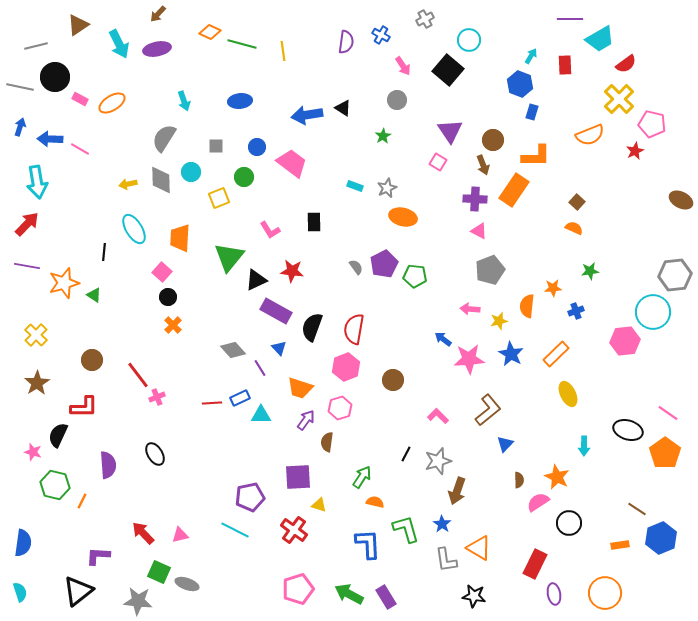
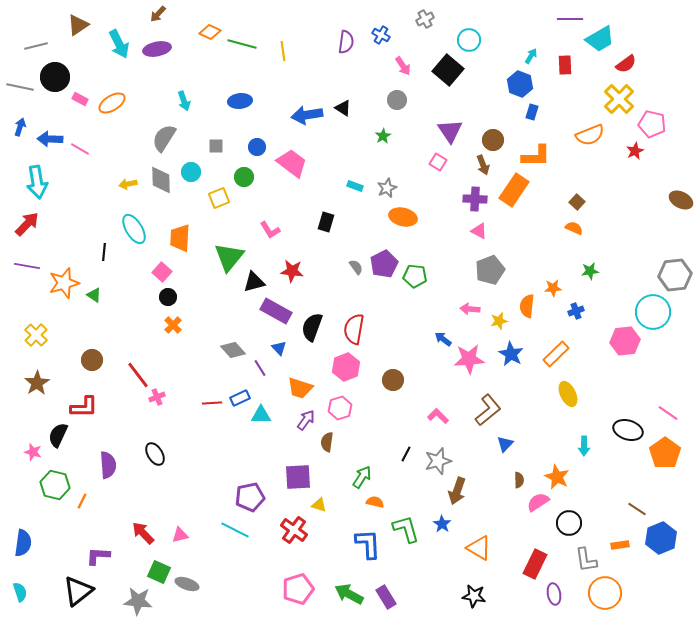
black rectangle at (314, 222): moved 12 px right; rotated 18 degrees clockwise
black triangle at (256, 280): moved 2 px left, 2 px down; rotated 10 degrees clockwise
gray L-shape at (446, 560): moved 140 px right
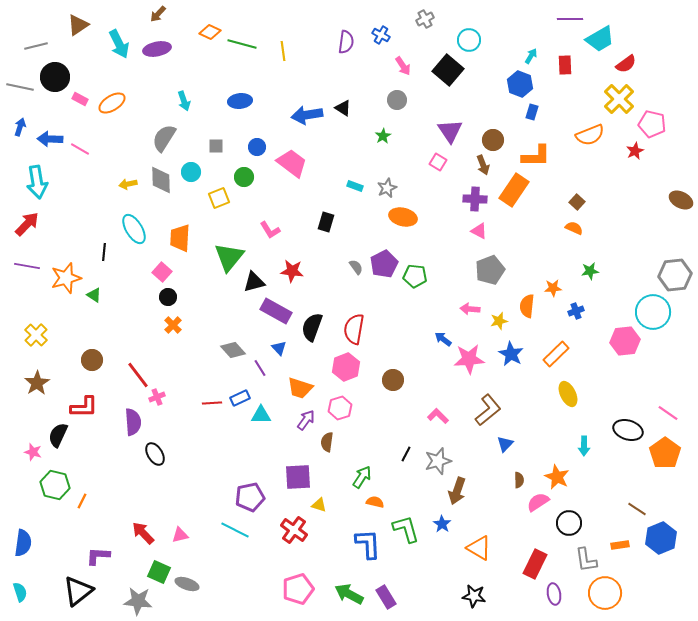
orange star at (64, 283): moved 2 px right, 5 px up
purple semicircle at (108, 465): moved 25 px right, 43 px up
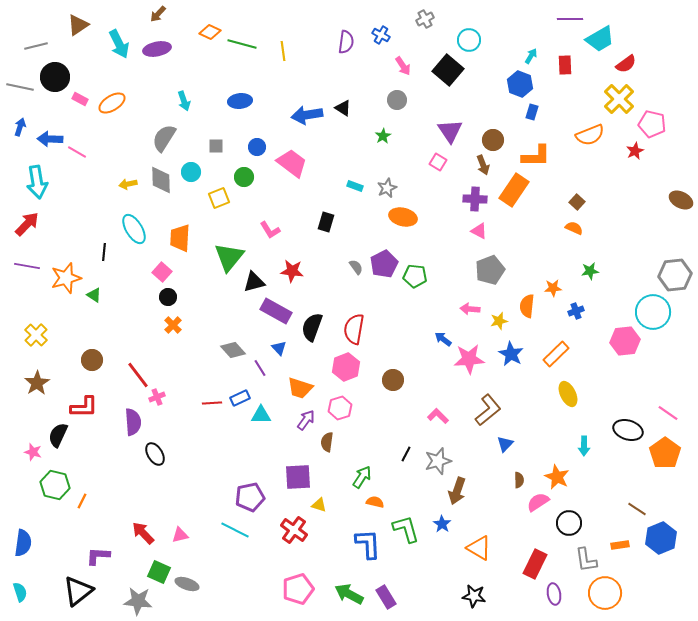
pink line at (80, 149): moved 3 px left, 3 px down
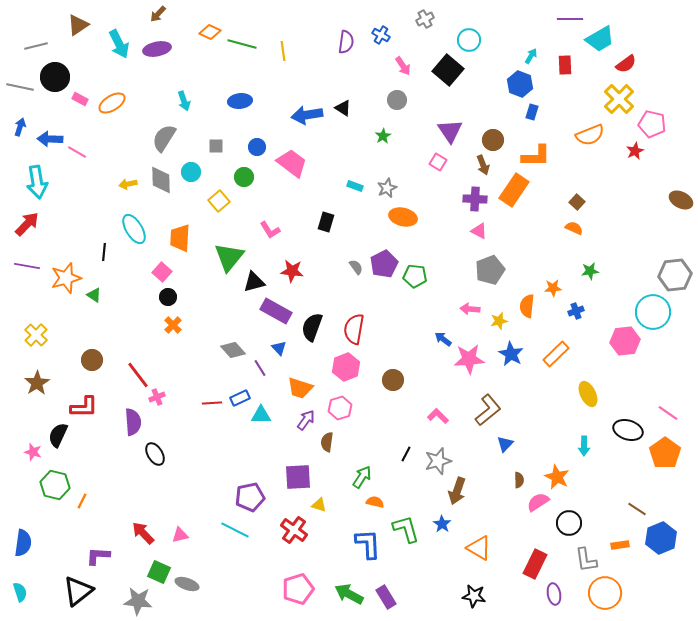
yellow square at (219, 198): moved 3 px down; rotated 20 degrees counterclockwise
yellow ellipse at (568, 394): moved 20 px right
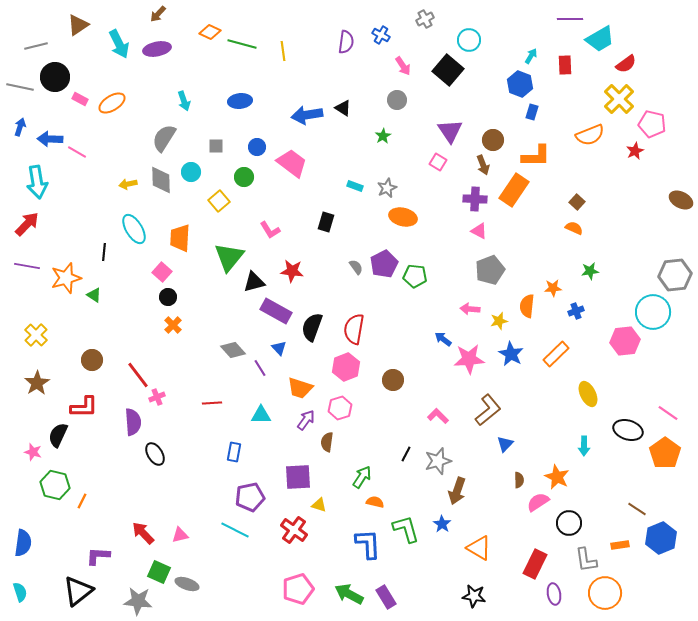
blue rectangle at (240, 398): moved 6 px left, 54 px down; rotated 54 degrees counterclockwise
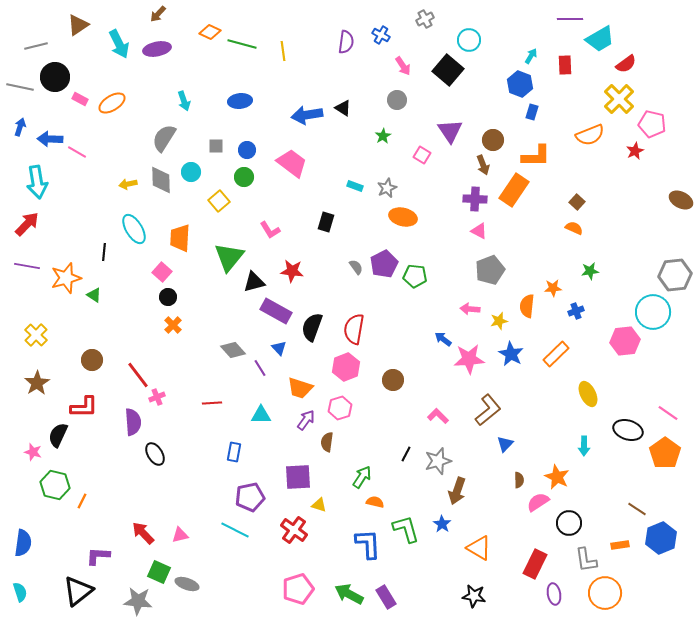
blue circle at (257, 147): moved 10 px left, 3 px down
pink square at (438, 162): moved 16 px left, 7 px up
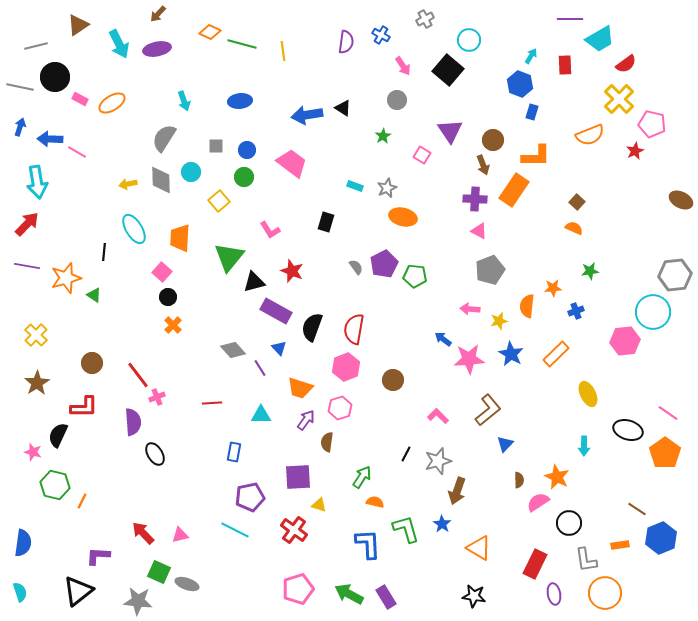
red star at (292, 271): rotated 15 degrees clockwise
brown circle at (92, 360): moved 3 px down
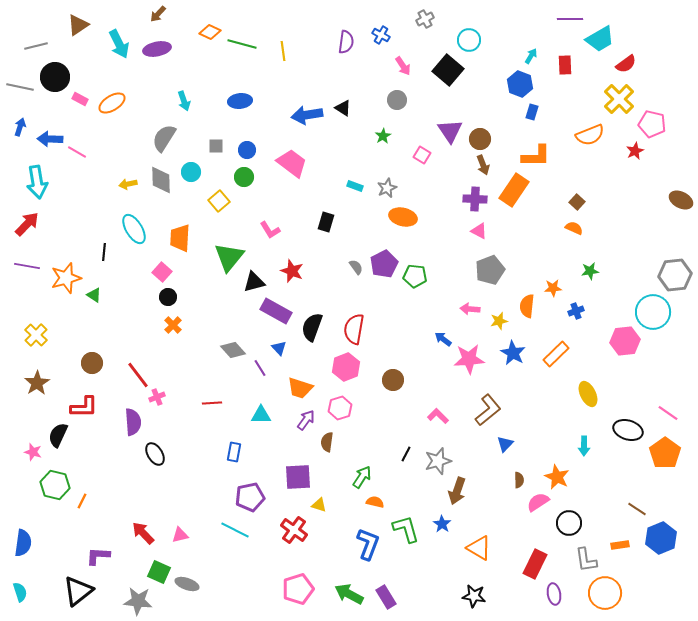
brown circle at (493, 140): moved 13 px left, 1 px up
blue star at (511, 354): moved 2 px right, 1 px up
blue L-shape at (368, 544): rotated 24 degrees clockwise
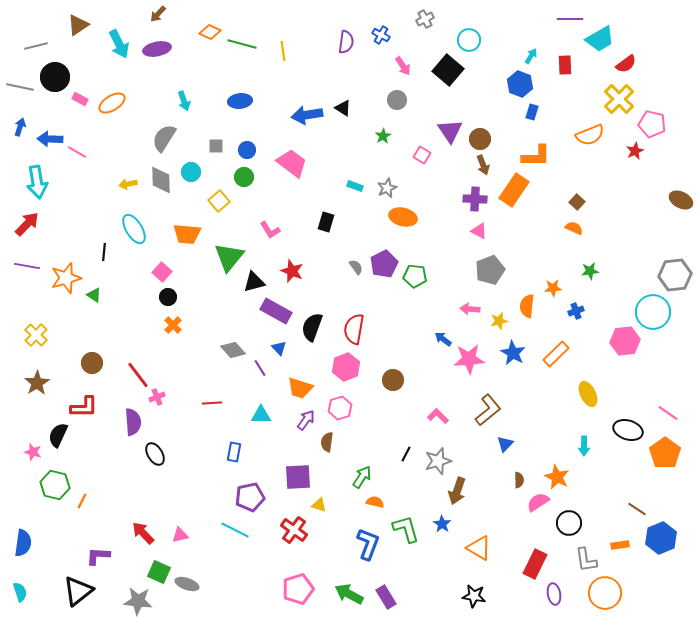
orange trapezoid at (180, 238): moved 7 px right, 4 px up; rotated 88 degrees counterclockwise
